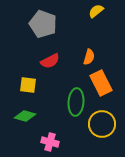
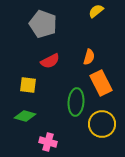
pink cross: moved 2 px left
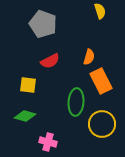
yellow semicircle: moved 4 px right; rotated 112 degrees clockwise
orange rectangle: moved 2 px up
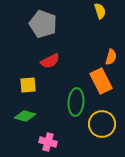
orange semicircle: moved 22 px right
yellow square: rotated 12 degrees counterclockwise
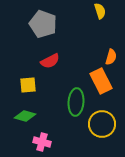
pink cross: moved 6 px left
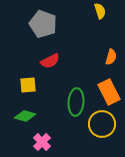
orange rectangle: moved 8 px right, 11 px down
pink cross: rotated 30 degrees clockwise
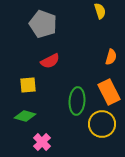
green ellipse: moved 1 px right, 1 px up
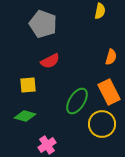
yellow semicircle: rotated 28 degrees clockwise
green ellipse: rotated 28 degrees clockwise
pink cross: moved 5 px right, 3 px down; rotated 12 degrees clockwise
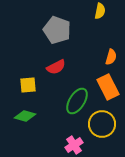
gray pentagon: moved 14 px right, 6 px down
red semicircle: moved 6 px right, 6 px down
orange rectangle: moved 1 px left, 5 px up
pink cross: moved 27 px right
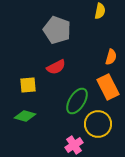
yellow circle: moved 4 px left
